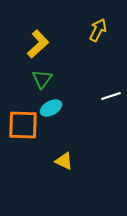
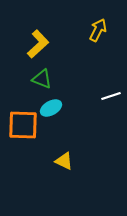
green triangle: rotated 45 degrees counterclockwise
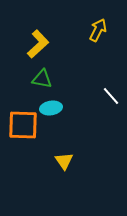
green triangle: rotated 10 degrees counterclockwise
white line: rotated 66 degrees clockwise
cyan ellipse: rotated 20 degrees clockwise
yellow triangle: rotated 30 degrees clockwise
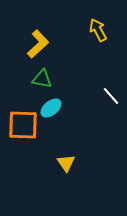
yellow arrow: rotated 55 degrees counterclockwise
cyan ellipse: rotated 30 degrees counterclockwise
yellow triangle: moved 2 px right, 2 px down
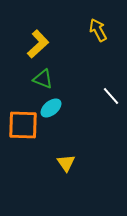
green triangle: moved 1 px right; rotated 10 degrees clockwise
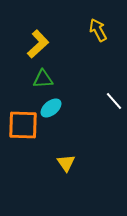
green triangle: rotated 25 degrees counterclockwise
white line: moved 3 px right, 5 px down
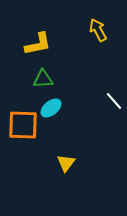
yellow L-shape: rotated 32 degrees clockwise
yellow triangle: rotated 12 degrees clockwise
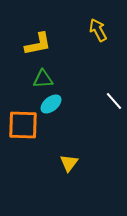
cyan ellipse: moved 4 px up
yellow triangle: moved 3 px right
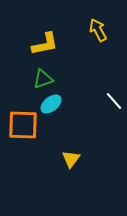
yellow L-shape: moved 7 px right
green triangle: rotated 15 degrees counterclockwise
yellow triangle: moved 2 px right, 4 px up
